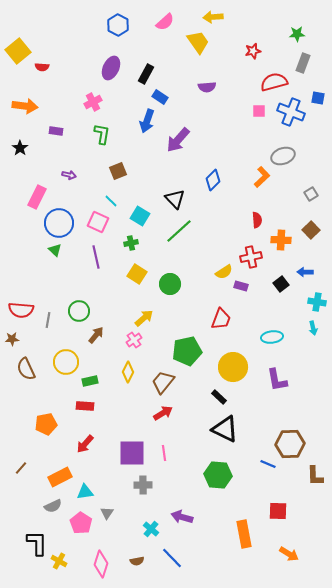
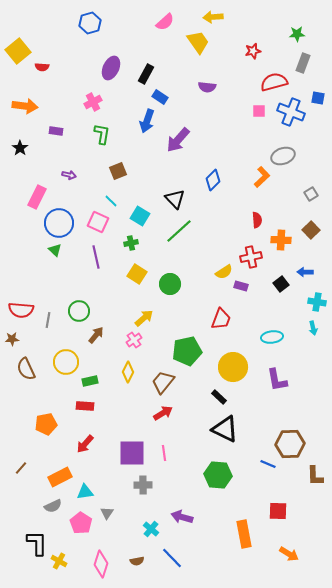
blue hexagon at (118, 25): moved 28 px left, 2 px up; rotated 15 degrees clockwise
purple semicircle at (207, 87): rotated 12 degrees clockwise
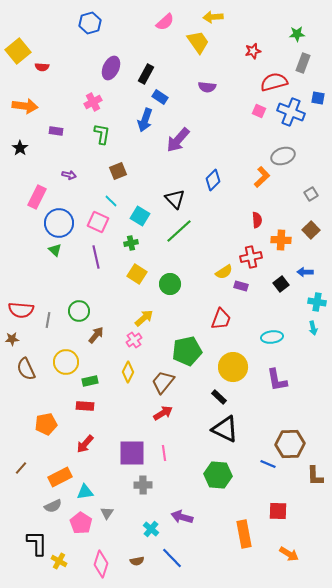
pink square at (259, 111): rotated 24 degrees clockwise
blue arrow at (147, 121): moved 2 px left, 1 px up
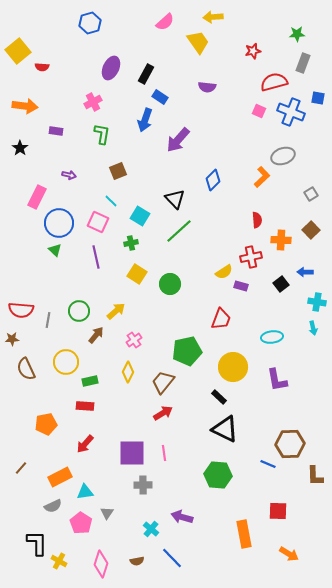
yellow arrow at (144, 318): moved 28 px left, 7 px up
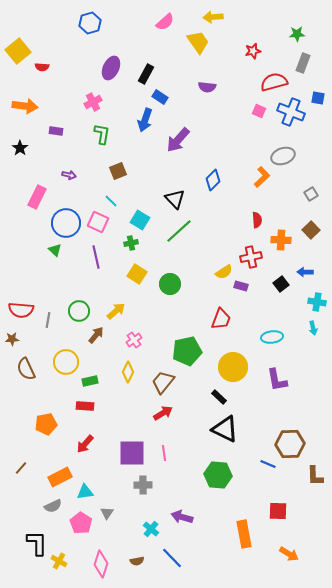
cyan square at (140, 216): moved 4 px down
blue circle at (59, 223): moved 7 px right
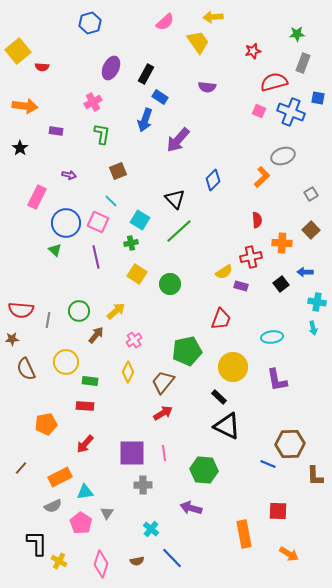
orange cross at (281, 240): moved 1 px right, 3 px down
green rectangle at (90, 381): rotated 21 degrees clockwise
black triangle at (225, 429): moved 2 px right, 3 px up
green hexagon at (218, 475): moved 14 px left, 5 px up
purple arrow at (182, 517): moved 9 px right, 9 px up
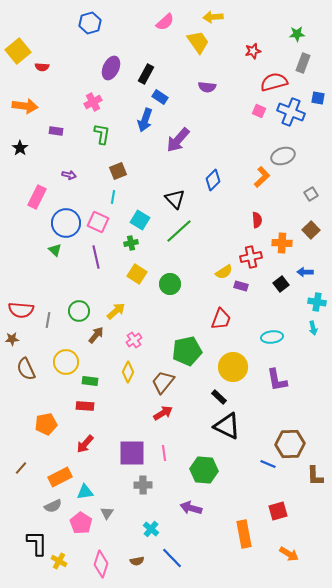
cyan line at (111, 201): moved 2 px right, 4 px up; rotated 56 degrees clockwise
red square at (278, 511): rotated 18 degrees counterclockwise
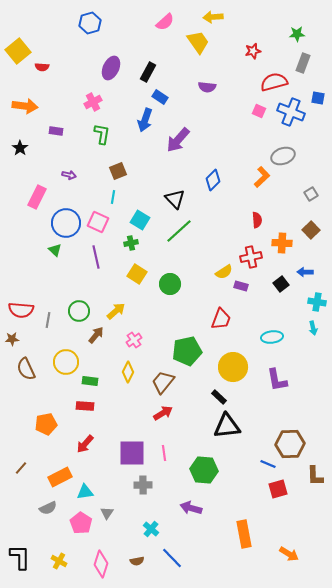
black rectangle at (146, 74): moved 2 px right, 2 px up
black triangle at (227, 426): rotated 32 degrees counterclockwise
gray semicircle at (53, 506): moved 5 px left, 2 px down
red square at (278, 511): moved 22 px up
black L-shape at (37, 543): moved 17 px left, 14 px down
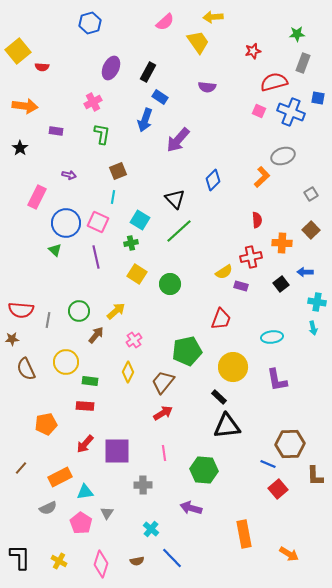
purple square at (132, 453): moved 15 px left, 2 px up
red square at (278, 489): rotated 24 degrees counterclockwise
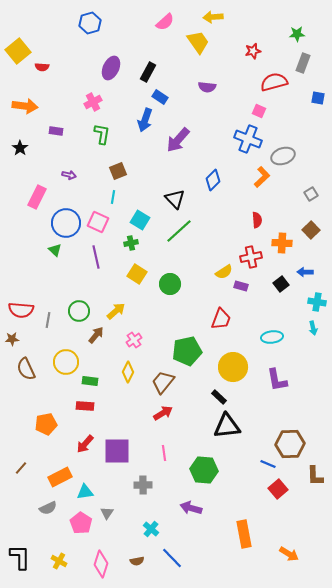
blue cross at (291, 112): moved 43 px left, 27 px down
